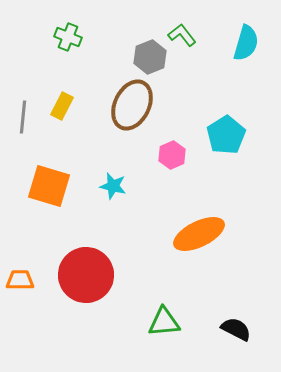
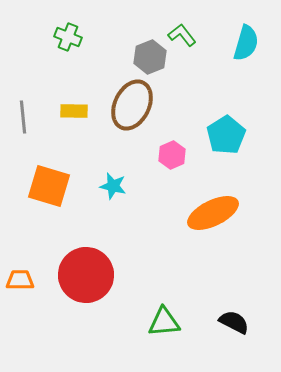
yellow rectangle: moved 12 px right, 5 px down; rotated 64 degrees clockwise
gray line: rotated 12 degrees counterclockwise
orange ellipse: moved 14 px right, 21 px up
black semicircle: moved 2 px left, 7 px up
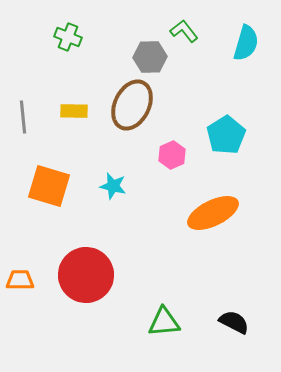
green L-shape: moved 2 px right, 4 px up
gray hexagon: rotated 20 degrees clockwise
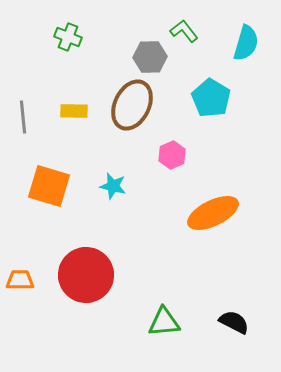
cyan pentagon: moved 15 px left, 37 px up; rotated 9 degrees counterclockwise
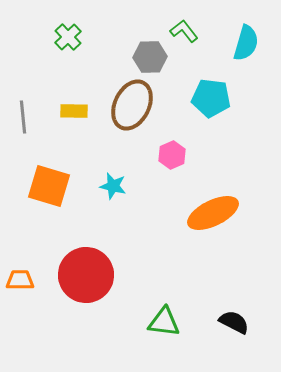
green cross: rotated 24 degrees clockwise
cyan pentagon: rotated 24 degrees counterclockwise
green triangle: rotated 12 degrees clockwise
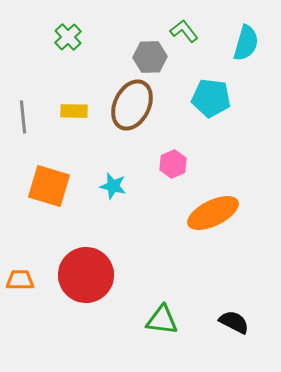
pink hexagon: moved 1 px right, 9 px down
green triangle: moved 2 px left, 2 px up
